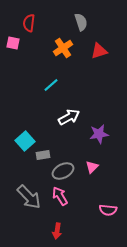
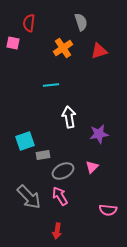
cyan line: rotated 35 degrees clockwise
white arrow: rotated 70 degrees counterclockwise
cyan square: rotated 24 degrees clockwise
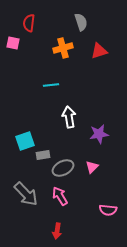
orange cross: rotated 18 degrees clockwise
gray ellipse: moved 3 px up
gray arrow: moved 3 px left, 3 px up
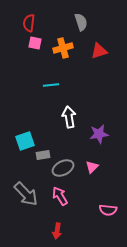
pink square: moved 22 px right
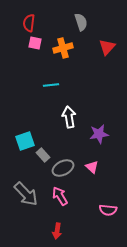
red triangle: moved 8 px right, 4 px up; rotated 30 degrees counterclockwise
gray rectangle: rotated 56 degrees clockwise
pink triangle: rotated 32 degrees counterclockwise
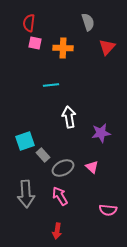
gray semicircle: moved 7 px right
orange cross: rotated 18 degrees clockwise
purple star: moved 2 px right, 1 px up
gray arrow: rotated 40 degrees clockwise
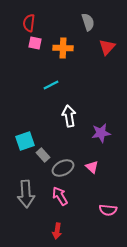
cyan line: rotated 21 degrees counterclockwise
white arrow: moved 1 px up
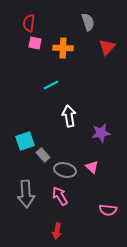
gray ellipse: moved 2 px right, 2 px down; rotated 40 degrees clockwise
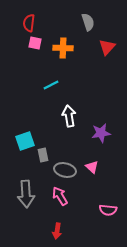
gray rectangle: rotated 32 degrees clockwise
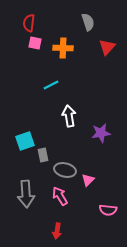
pink triangle: moved 4 px left, 13 px down; rotated 32 degrees clockwise
